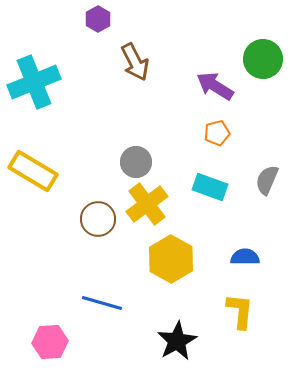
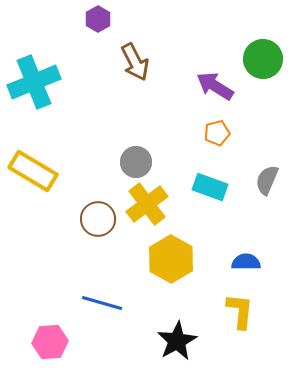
blue semicircle: moved 1 px right, 5 px down
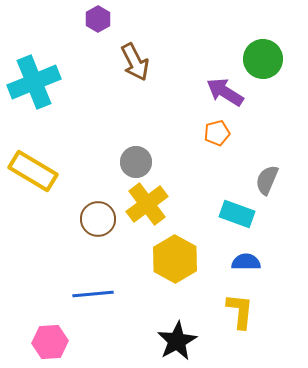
purple arrow: moved 10 px right, 6 px down
cyan rectangle: moved 27 px right, 27 px down
yellow hexagon: moved 4 px right
blue line: moved 9 px left, 9 px up; rotated 21 degrees counterclockwise
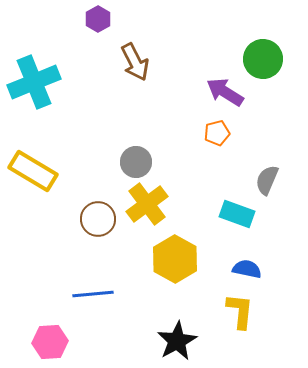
blue semicircle: moved 1 px right, 7 px down; rotated 12 degrees clockwise
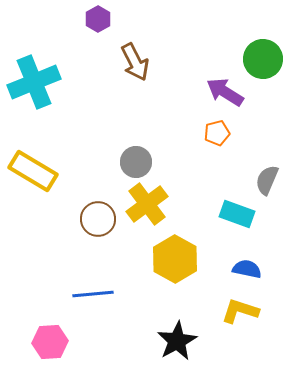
yellow L-shape: rotated 78 degrees counterclockwise
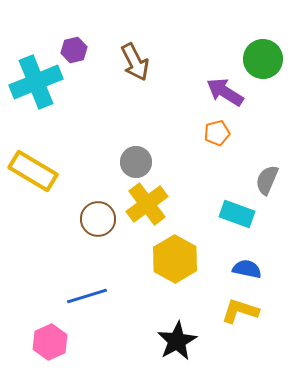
purple hexagon: moved 24 px left, 31 px down; rotated 15 degrees clockwise
cyan cross: moved 2 px right
blue line: moved 6 px left, 2 px down; rotated 12 degrees counterclockwise
pink hexagon: rotated 20 degrees counterclockwise
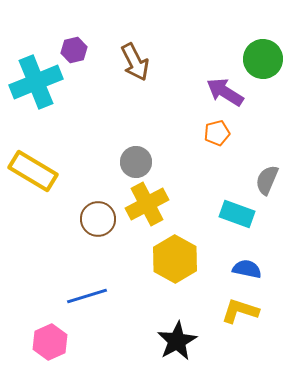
yellow cross: rotated 9 degrees clockwise
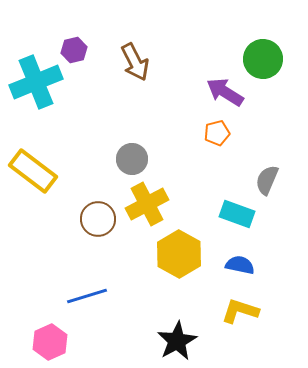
gray circle: moved 4 px left, 3 px up
yellow rectangle: rotated 6 degrees clockwise
yellow hexagon: moved 4 px right, 5 px up
blue semicircle: moved 7 px left, 4 px up
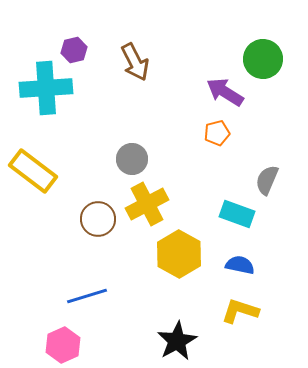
cyan cross: moved 10 px right, 6 px down; rotated 18 degrees clockwise
pink hexagon: moved 13 px right, 3 px down
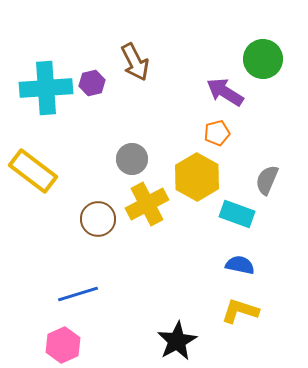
purple hexagon: moved 18 px right, 33 px down
yellow hexagon: moved 18 px right, 77 px up
blue line: moved 9 px left, 2 px up
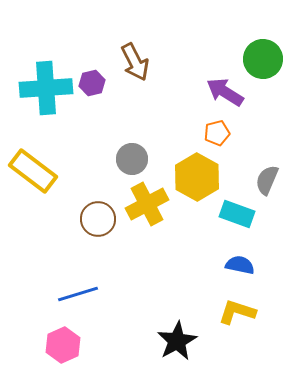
yellow L-shape: moved 3 px left, 1 px down
